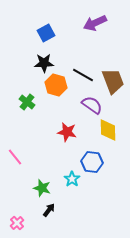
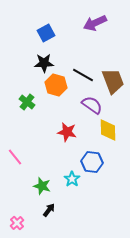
green star: moved 2 px up
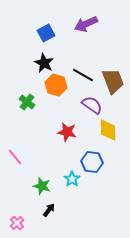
purple arrow: moved 9 px left, 1 px down
black star: rotated 30 degrees clockwise
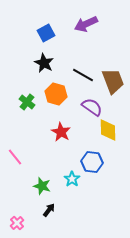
orange hexagon: moved 9 px down
purple semicircle: moved 2 px down
red star: moved 6 px left; rotated 18 degrees clockwise
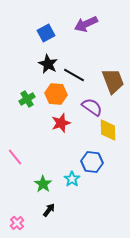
black star: moved 4 px right, 1 px down
black line: moved 9 px left
orange hexagon: rotated 10 degrees counterclockwise
green cross: moved 3 px up; rotated 21 degrees clockwise
red star: moved 9 px up; rotated 24 degrees clockwise
green star: moved 1 px right, 2 px up; rotated 18 degrees clockwise
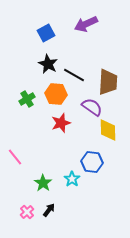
brown trapezoid: moved 5 px left, 1 px down; rotated 24 degrees clockwise
green star: moved 1 px up
pink cross: moved 10 px right, 11 px up
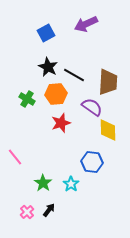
black star: moved 3 px down
orange hexagon: rotated 10 degrees counterclockwise
green cross: rotated 28 degrees counterclockwise
cyan star: moved 1 px left, 5 px down
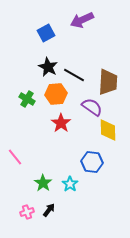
purple arrow: moved 4 px left, 4 px up
red star: rotated 18 degrees counterclockwise
cyan star: moved 1 px left
pink cross: rotated 24 degrees clockwise
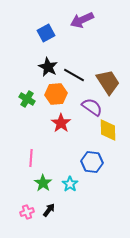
brown trapezoid: rotated 36 degrees counterclockwise
pink line: moved 16 px right, 1 px down; rotated 42 degrees clockwise
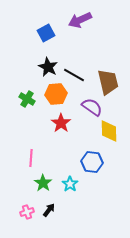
purple arrow: moved 2 px left
brown trapezoid: rotated 20 degrees clockwise
yellow diamond: moved 1 px right, 1 px down
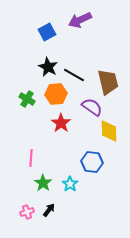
blue square: moved 1 px right, 1 px up
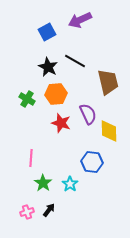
black line: moved 1 px right, 14 px up
purple semicircle: moved 4 px left, 7 px down; rotated 30 degrees clockwise
red star: rotated 18 degrees counterclockwise
